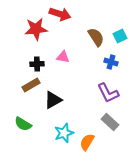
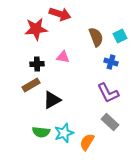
brown semicircle: rotated 12 degrees clockwise
black triangle: moved 1 px left
green semicircle: moved 18 px right, 8 px down; rotated 24 degrees counterclockwise
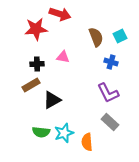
orange semicircle: rotated 36 degrees counterclockwise
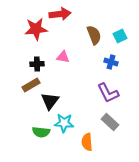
red arrow: rotated 25 degrees counterclockwise
brown semicircle: moved 2 px left, 2 px up
black triangle: moved 2 px left, 1 px down; rotated 24 degrees counterclockwise
cyan star: moved 10 px up; rotated 24 degrees clockwise
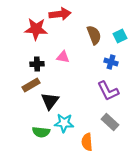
red star: rotated 10 degrees clockwise
purple L-shape: moved 2 px up
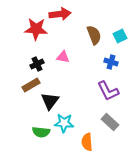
black cross: rotated 24 degrees counterclockwise
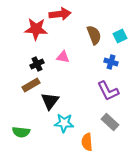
green semicircle: moved 20 px left
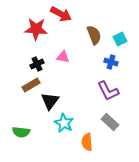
red arrow: moved 1 px right; rotated 35 degrees clockwise
cyan square: moved 3 px down
cyan star: rotated 24 degrees clockwise
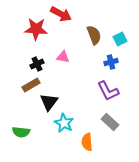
blue cross: rotated 32 degrees counterclockwise
black triangle: moved 1 px left, 1 px down
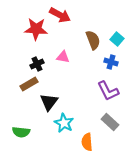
red arrow: moved 1 px left, 1 px down
brown semicircle: moved 1 px left, 5 px down
cyan square: moved 3 px left; rotated 24 degrees counterclockwise
blue cross: rotated 32 degrees clockwise
brown rectangle: moved 2 px left, 1 px up
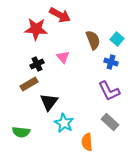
pink triangle: rotated 40 degrees clockwise
purple L-shape: moved 1 px right
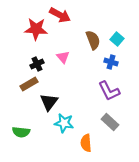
cyan star: rotated 18 degrees counterclockwise
orange semicircle: moved 1 px left, 1 px down
